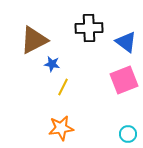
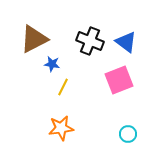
black cross: moved 1 px right, 13 px down; rotated 24 degrees clockwise
brown triangle: moved 1 px up
pink square: moved 5 px left
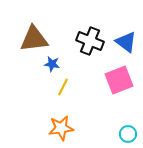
brown triangle: rotated 20 degrees clockwise
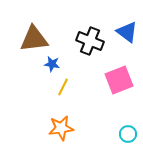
blue triangle: moved 1 px right, 10 px up
